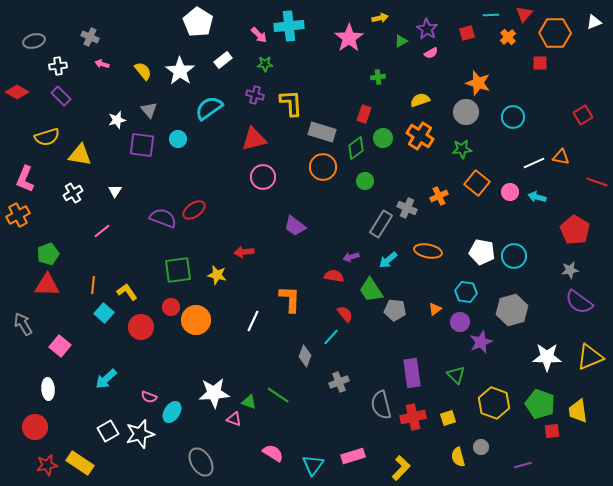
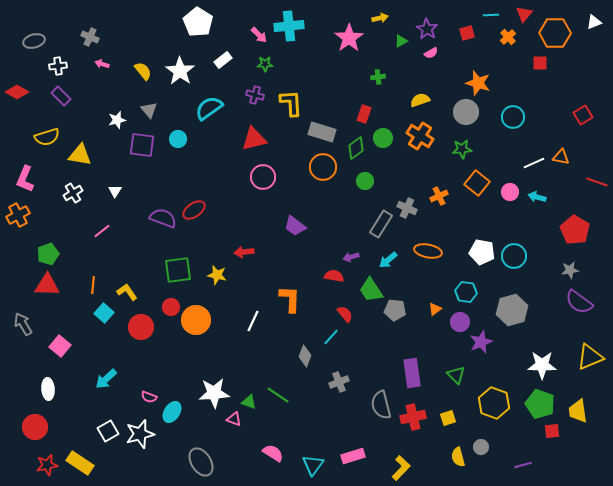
white star at (547, 357): moved 5 px left, 8 px down
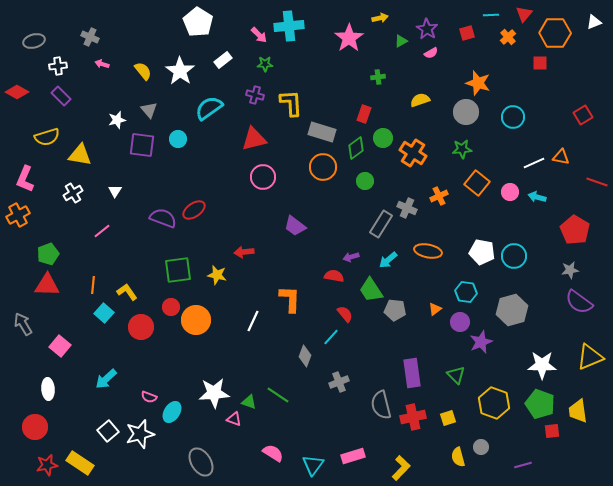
orange cross at (420, 136): moved 7 px left, 17 px down
white square at (108, 431): rotated 10 degrees counterclockwise
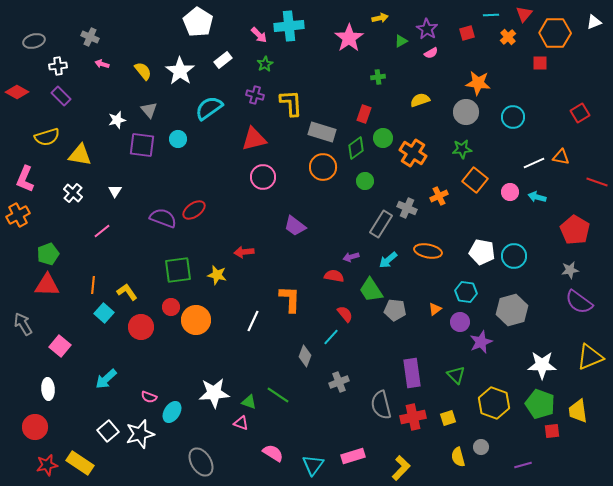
green star at (265, 64): rotated 28 degrees counterclockwise
orange star at (478, 83): rotated 10 degrees counterclockwise
red square at (583, 115): moved 3 px left, 2 px up
orange square at (477, 183): moved 2 px left, 3 px up
white cross at (73, 193): rotated 18 degrees counterclockwise
pink triangle at (234, 419): moved 7 px right, 4 px down
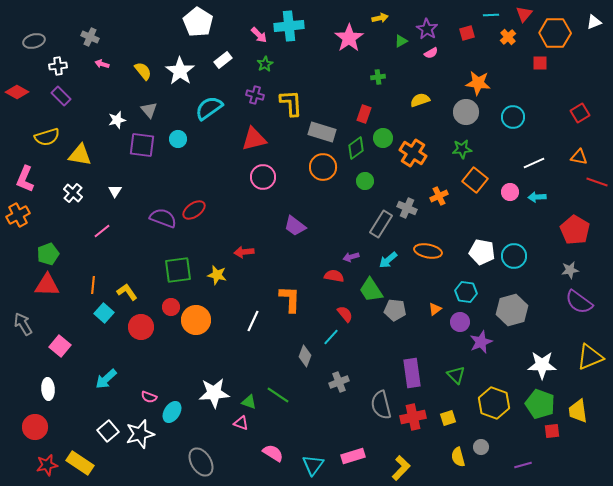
orange triangle at (561, 157): moved 18 px right
cyan arrow at (537, 197): rotated 18 degrees counterclockwise
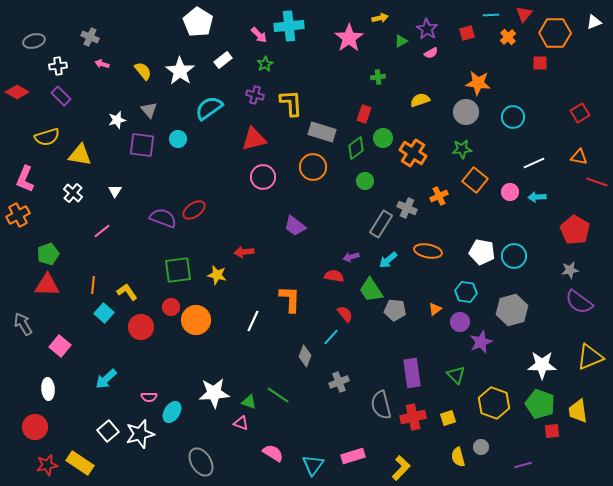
orange circle at (323, 167): moved 10 px left
pink semicircle at (149, 397): rotated 21 degrees counterclockwise
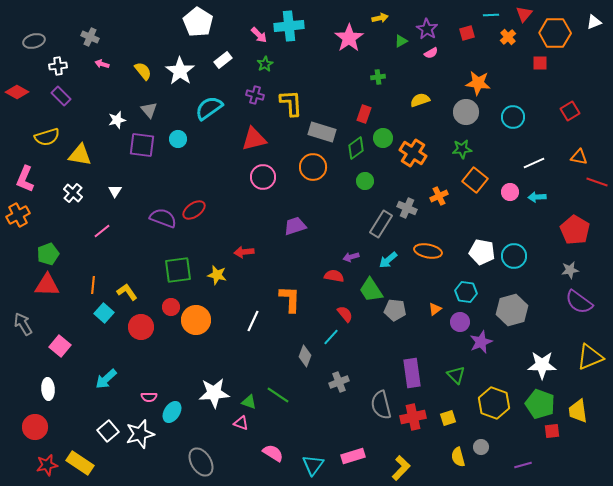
red square at (580, 113): moved 10 px left, 2 px up
purple trapezoid at (295, 226): rotated 125 degrees clockwise
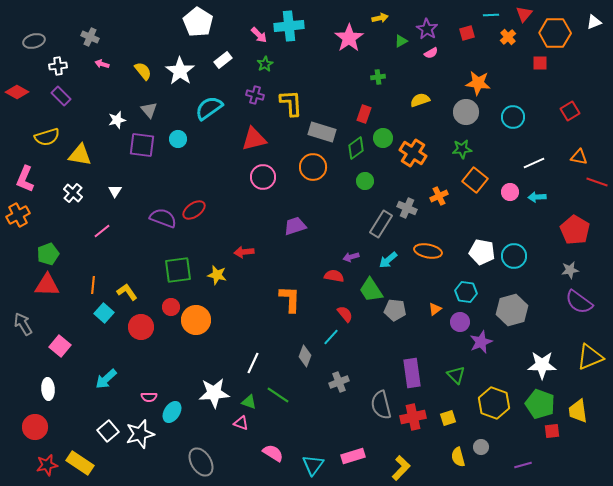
white line at (253, 321): moved 42 px down
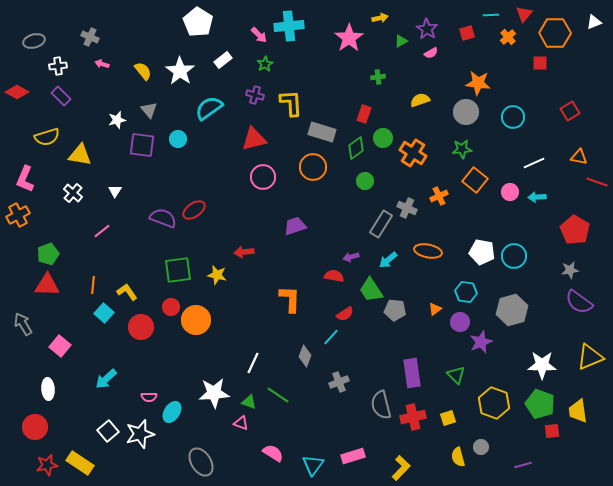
red semicircle at (345, 314): rotated 96 degrees clockwise
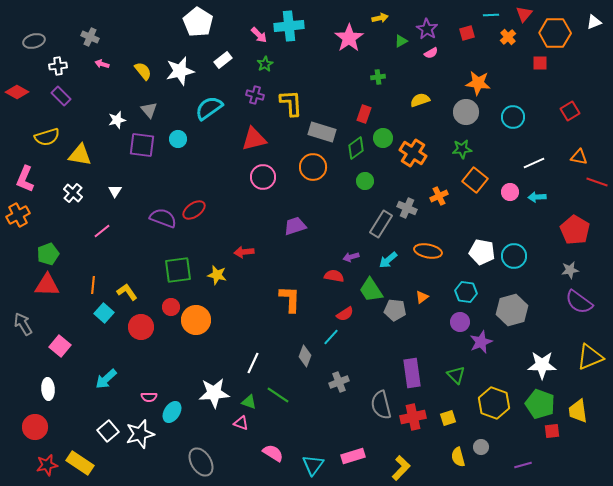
white star at (180, 71): rotated 24 degrees clockwise
orange triangle at (435, 309): moved 13 px left, 12 px up
